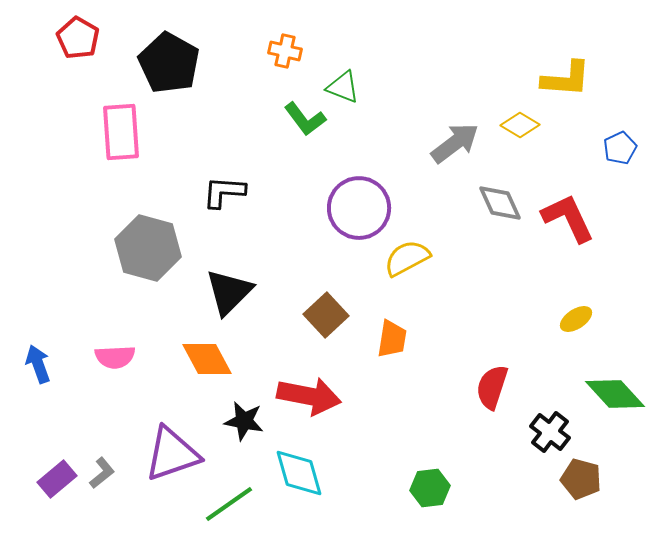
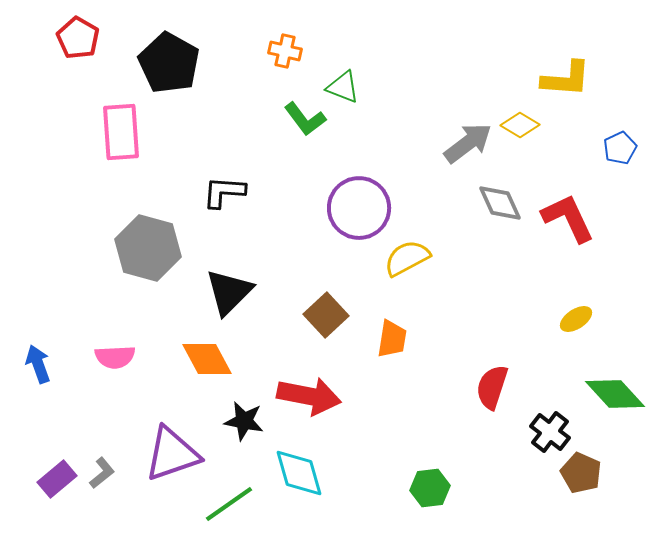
gray arrow: moved 13 px right
brown pentagon: moved 6 px up; rotated 9 degrees clockwise
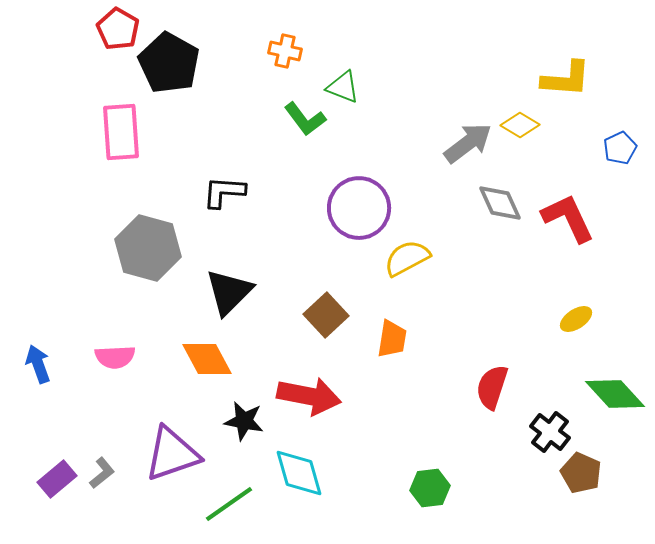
red pentagon: moved 40 px right, 9 px up
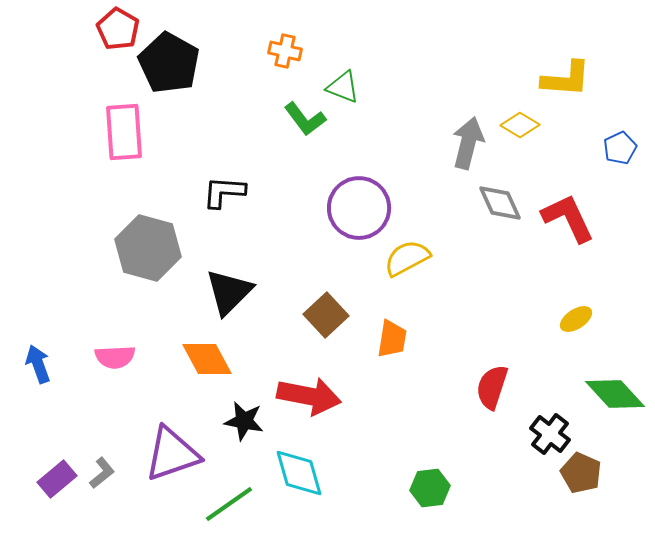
pink rectangle: moved 3 px right
gray arrow: rotated 39 degrees counterclockwise
black cross: moved 2 px down
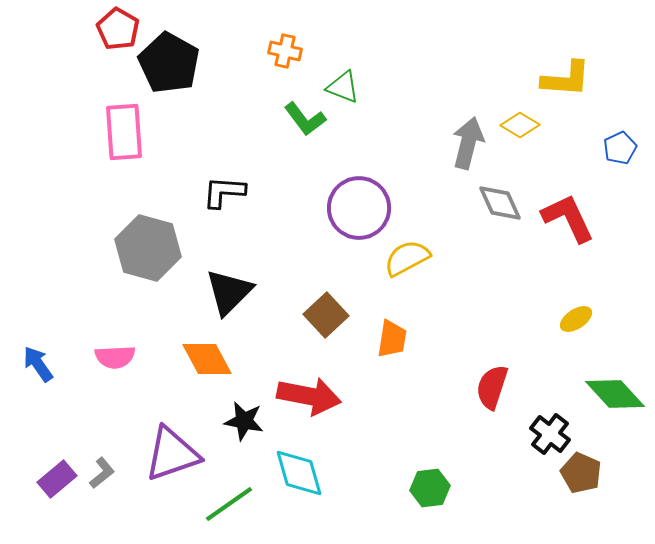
blue arrow: rotated 15 degrees counterclockwise
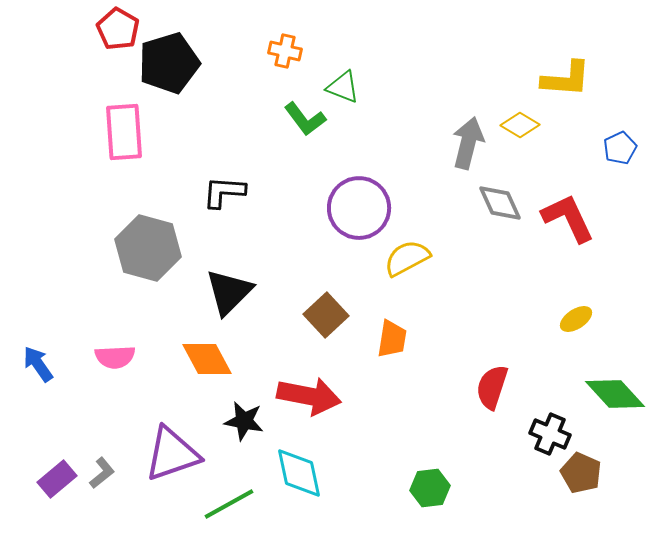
black pentagon: rotated 26 degrees clockwise
black cross: rotated 15 degrees counterclockwise
cyan diamond: rotated 4 degrees clockwise
green line: rotated 6 degrees clockwise
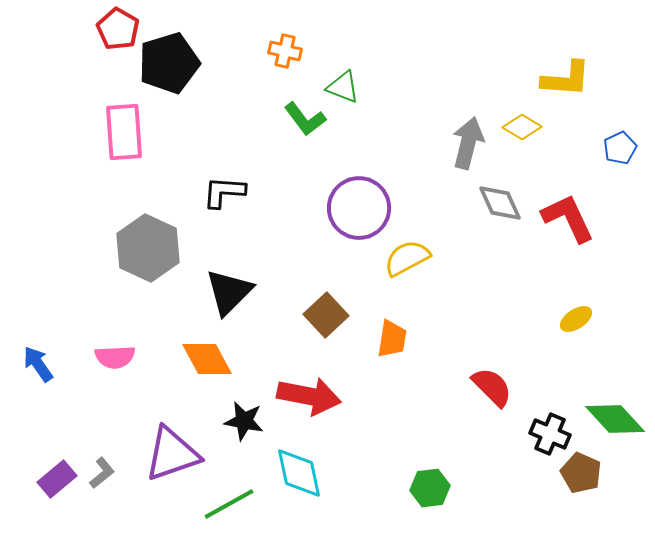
yellow diamond: moved 2 px right, 2 px down
gray hexagon: rotated 10 degrees clockwise
red semicircle: rotated 117 degrees clockwise
green diamond: moved 25 px down
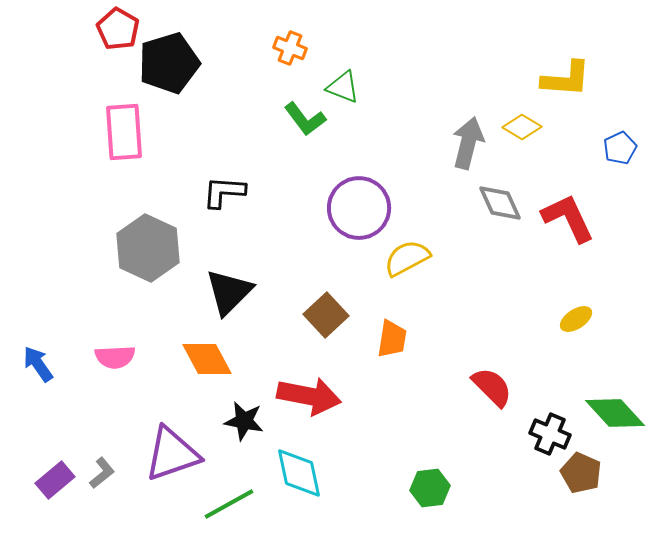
orange cross: moved 5 px right, 3 px up; rotated 8 degrees clockwise
green diamond: moved 6 px up
purple rectangle: moved 2 px left, 1 px down
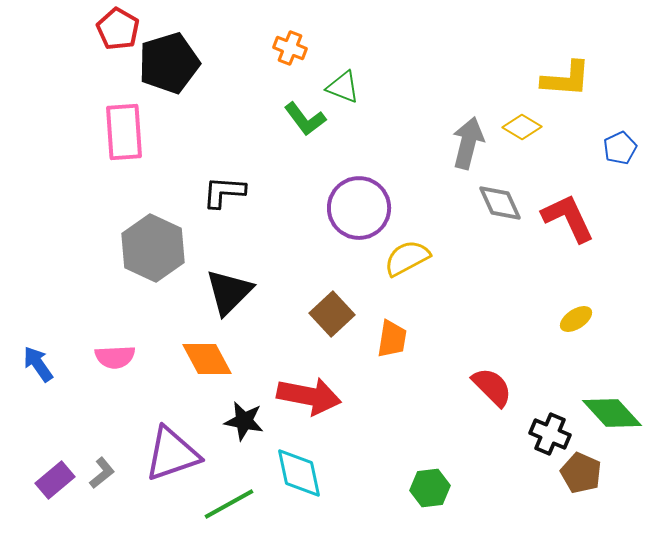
gray hexagon: moved 5 px right
brown square: moved 6 px right, 1 px up
green diamond: moved 3 px left
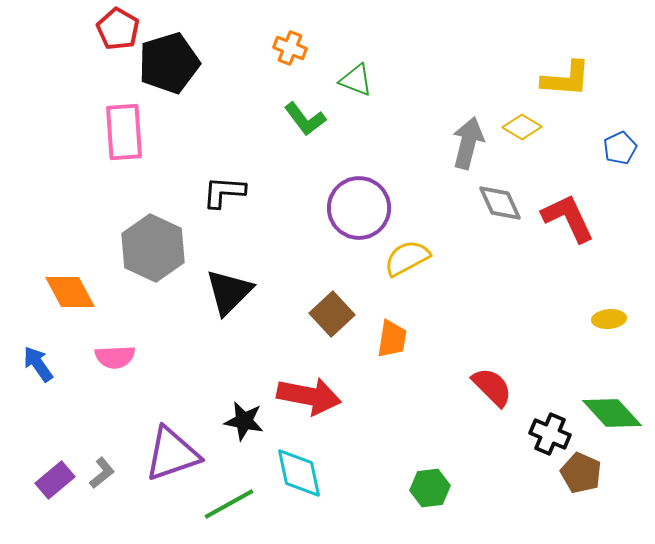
green triangle: moved 13 px right, 7 px up
yellow ellipse: moved 33 px right; rotated 28 degrees clockwise
orange diamond: moved 137 px left, 67 px up
